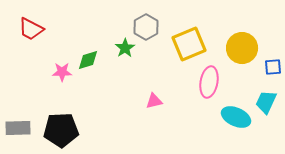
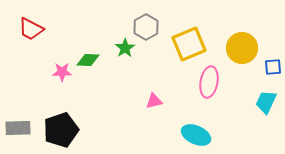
green diamond: rotated 20 degrees clockwise
cyan ellipse: moved 40 px left, 18 px down
black pentagon: rotated 16 degrees counterclockwise
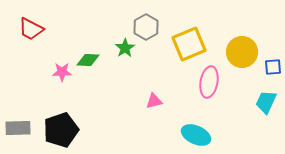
yellow circle: moved 4 px down
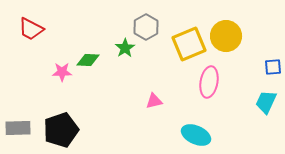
yellow circle: moved 16 px left, 16 px up
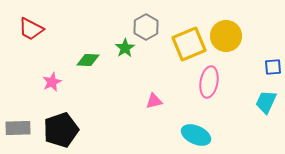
pink star: moved 10 px left, 10 px down; rotated 24 degrees counterclockwise
